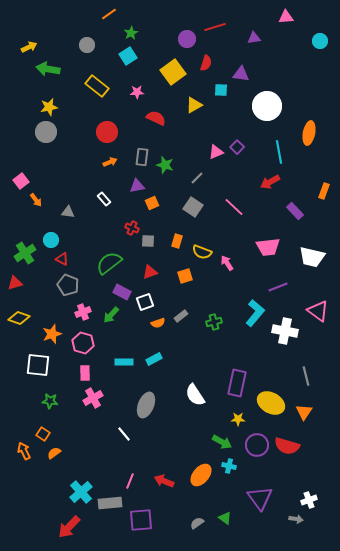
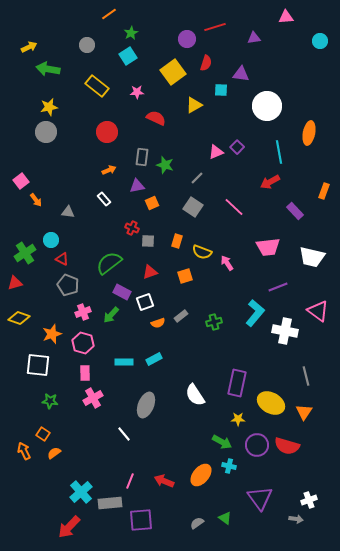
orange arrow at (110, 162): moved 1 px left, 8 px down
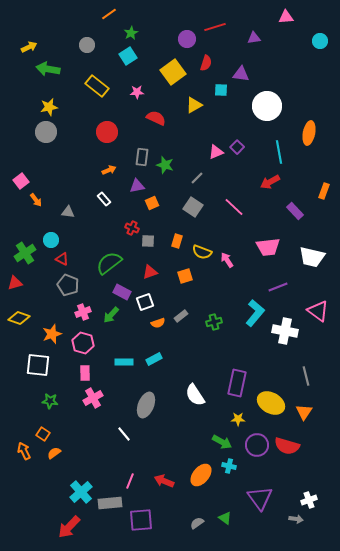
pink arrow at (227, 263): moved 3 px up
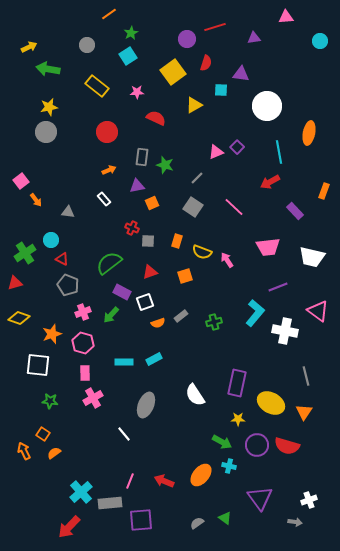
gray arrow at (296, 519): moved 1 px left, 3 px down
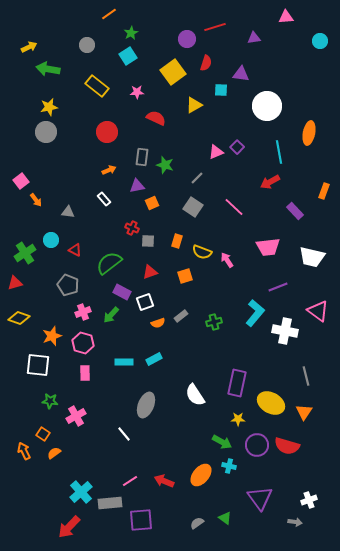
red triangle at (62, 259): moved 13 px right, 9 px up
orange star at (52, 334): moved 2 px down
pink cross at (93, 398): moved 17 px left, 18 px down
pink line at (130, 481): rotated 35 degrees clockwise
